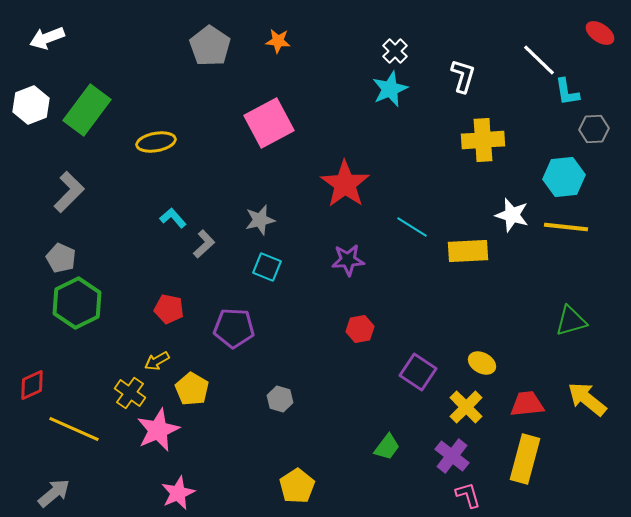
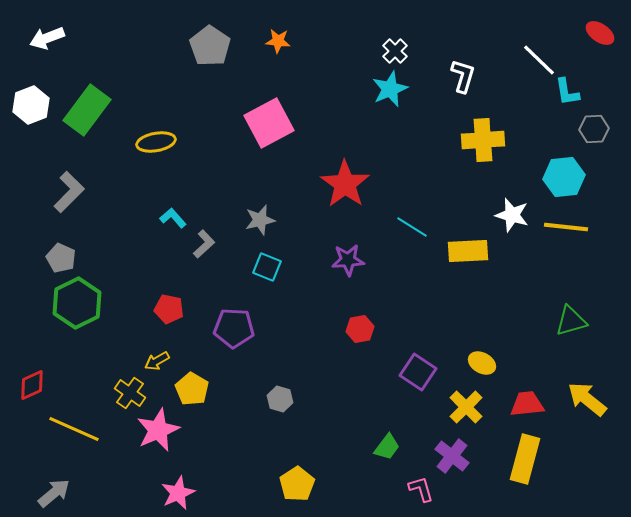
yellow pentagon at (297, 486): moved 2 px up
pink L-shape at (468, 495): moved 47 px left, 6 px up
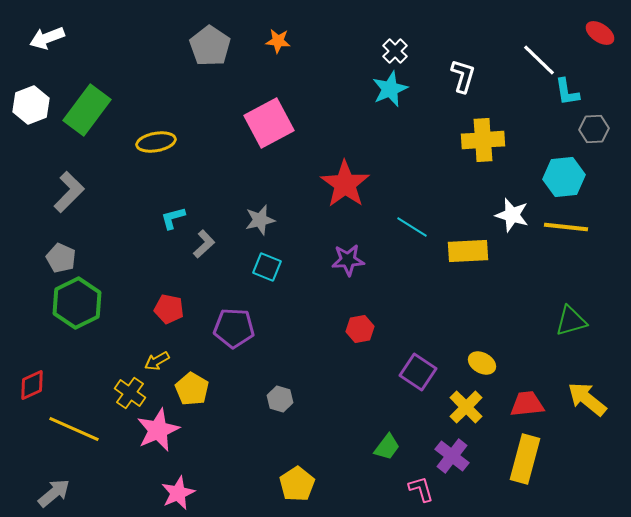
cyan L-shape at (173, 218): rotated 64 degrees counterclockwise
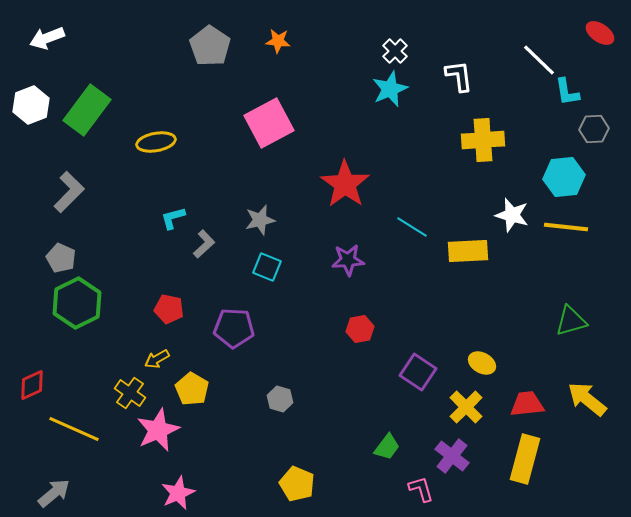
white L-shape at (463, 76): moved 4 px left; rotated 24 degrees counterclockwise
yellow arrow at (157, 361): moved 2 px up
yellow pentagon at (297, 484): rotated 16 degrees counterclockwise
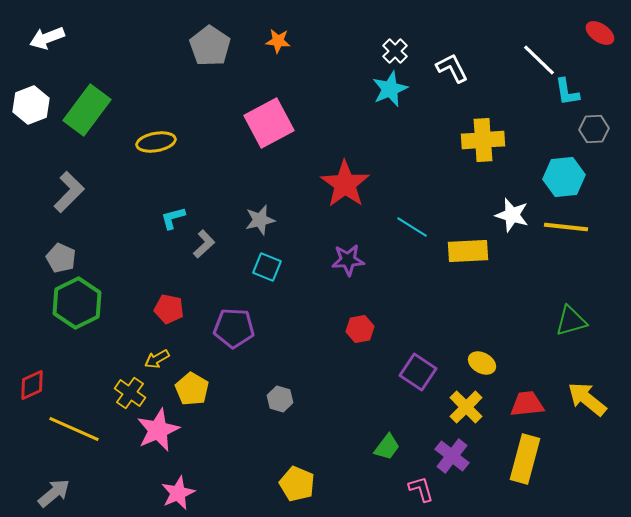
white L-shape at (459, 76): moved 7 px left, 8 px up; rotated 20 degrees counterclockwise
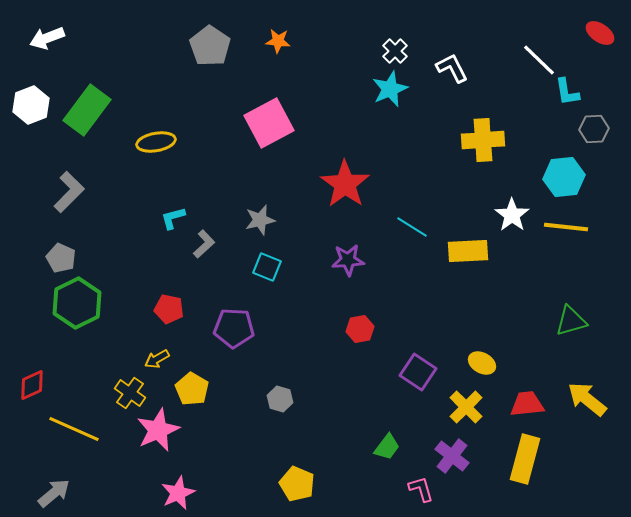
white star at (512, 215): rotated 20 degrees clockwise
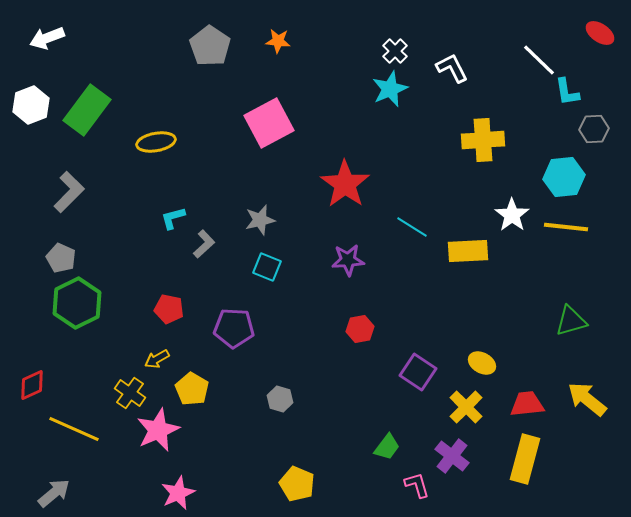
pink L-shape at (421, 489): moved 4 px left, 4 px up
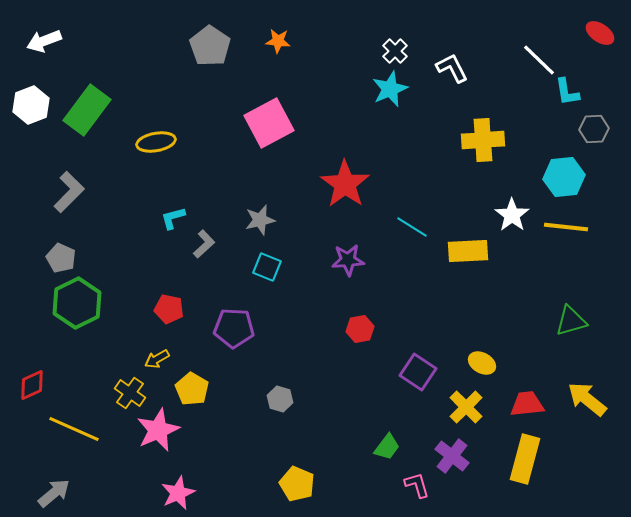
white arrow at (47, 38): moved 3 px left, 3 px down
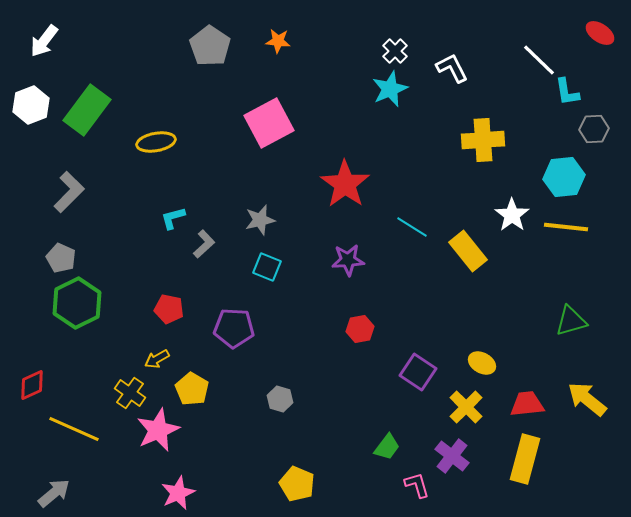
white arrow at (44, 41): rotated 32 degrees counterclockwise
yellow rectangle at (468, 251): rotated 54 degrees clockwise
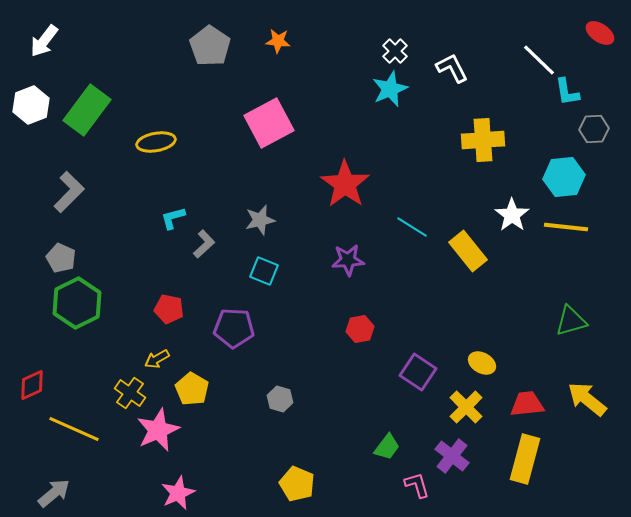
cyan square at (267, 267): moved 3 px left, 4 px down
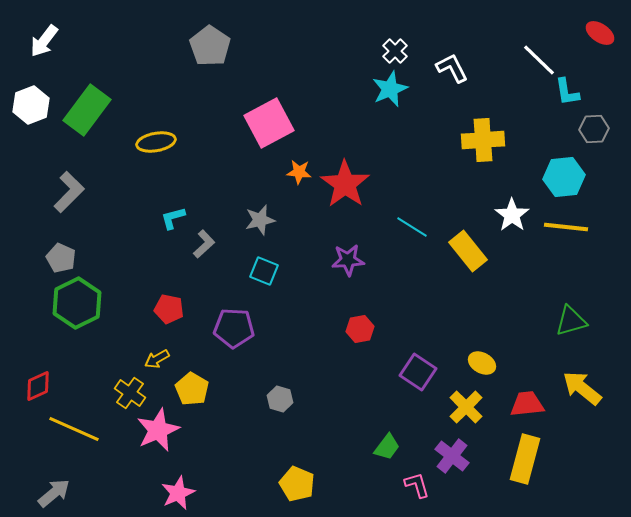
orange star at (278, 41): moved 21 px right, 131 px down
red diamond at (32, 385): moved 6 px right, 1 px down
yellow arrow at (587, 399): moved 5 px left, 11 px up
